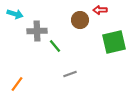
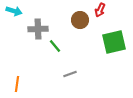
red arrow: rotated 64 degrees counterclockwise
cyan arrow: moved 1 px left, 3 px up
gray cross: moved 1 px right, 2 px up
orange line: rotated 28 degrees counterclockwise
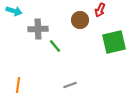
gray line: moved 11 px down
orange line: moved 1 px right, 1 px down
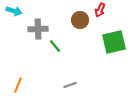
orange line: rotated 14 degrees clockwise
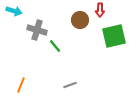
red arrow: rotated 24 degrees counterclockwise
gray cross: moved 1 px left, 1 px down; rotated 18 degrees clockwise
green square: moved 6 px up
orange line: moved 3 px right
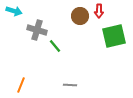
red arrow: moved 1 px left, 1 px down
brown circle: moved 4 px up
gray line: rotated 24 degrees clockwise
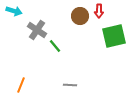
gray cross: rotated 18 degrees clockwise
